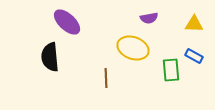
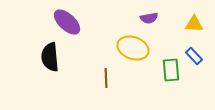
blue rectangle: rotated 18 degrees clockwise
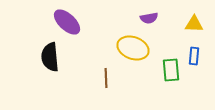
blue rectangle: rotated 48 degrees clockwise
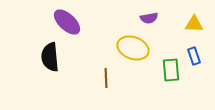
blue rectangle: rotated 24 degrees counterclockwise
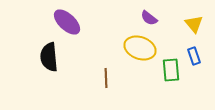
purple semicircle: rotated 48 degrees clockwise
yellow triangle: rotated 48 degrees clockwise
yellow ellipse: moved 7 px right
black semicircle: moved 1 px left
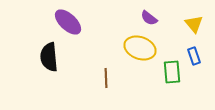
purple ellipse: moved 1 px right
green rectangle: moved 1 px right, 2 px down
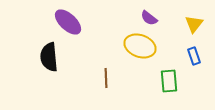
yellow triangle: rotated 18 degrees clockwise
yellow ellipse: moved 2 px up
green rectangle: moved 3 px left, 9 px down
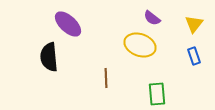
purple semicircle: moved 3 px right
purple ellipse: moved 2 px down
yellow ellipse: moved 1 px up
green rectangle: moved 12 px left, 13 px down
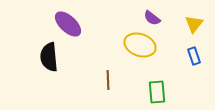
brown line: moved 2 px right, 2 px down
green rectangle: moved 2 px up
